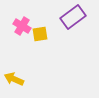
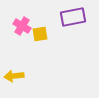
purple rectangle: rotated 25 degrees clockwise
yellow arrow: moved 3 px up; rotated 30 degrees counterclockwise
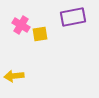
pink cross: moved 1 px left, 1 px up
